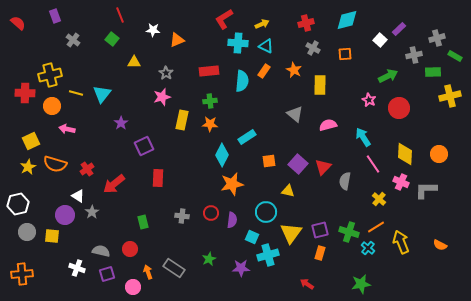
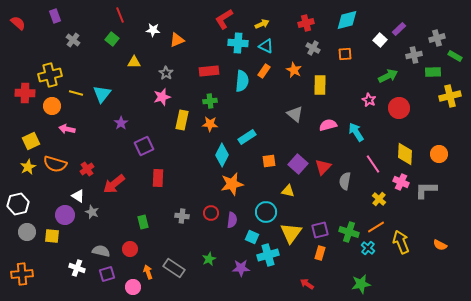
cyan arrow at (363, 137): moved 7 px left, 5 px up
gray star at (92, 212): rotated 16 degrees counterclockwise
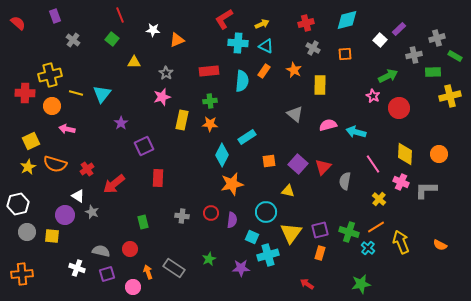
pink star at (369, 100): moved 4 px right, 4 px up
cyan arrow at (356, 132): rotated 42 degrees counterclockwise
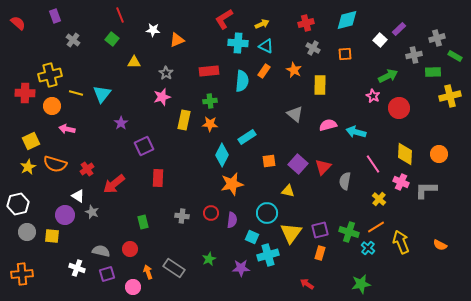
yellow rectangle at (182, 120): moved 2 px right
cyan circle at (266, 212): moved 1 px right, 1 px down
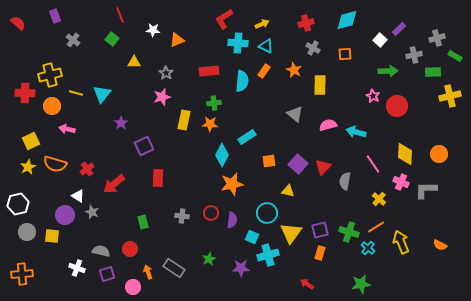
green arrow at (388, 76): moved 5 px up; rotated 24 degrees clockwise
green cross at (210, 101): moved 4 px right, 2 px down
red circle at (399, 108): moved 2 px left, 2 px up
